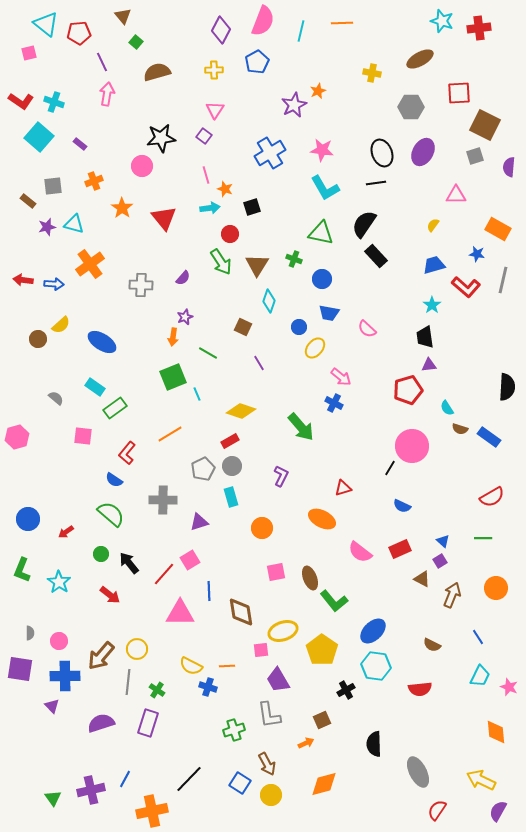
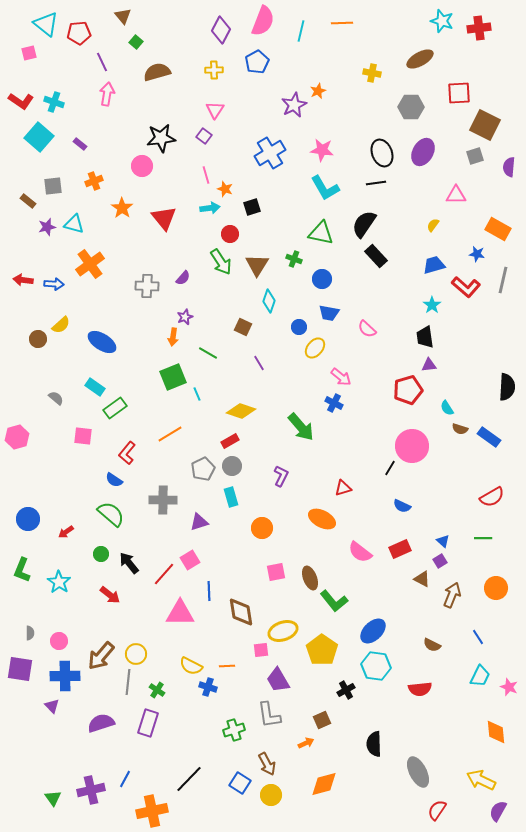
gray cross at (141, 285): moved 6 px right, 1 px down
yellow circle at (137, 649): moved 1 px left, 5 px down
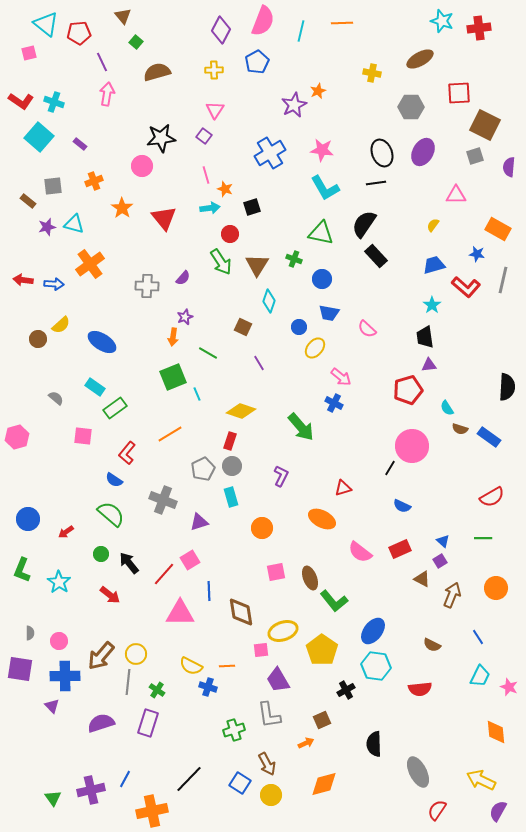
red rectangle at (230, 441): rotated 42 degrees counterclockwise
gray cross at (163, 500): rotated 20 degrees clockwise
blue ellipse at (373, 631): rotated 8 degrees counterclockwise
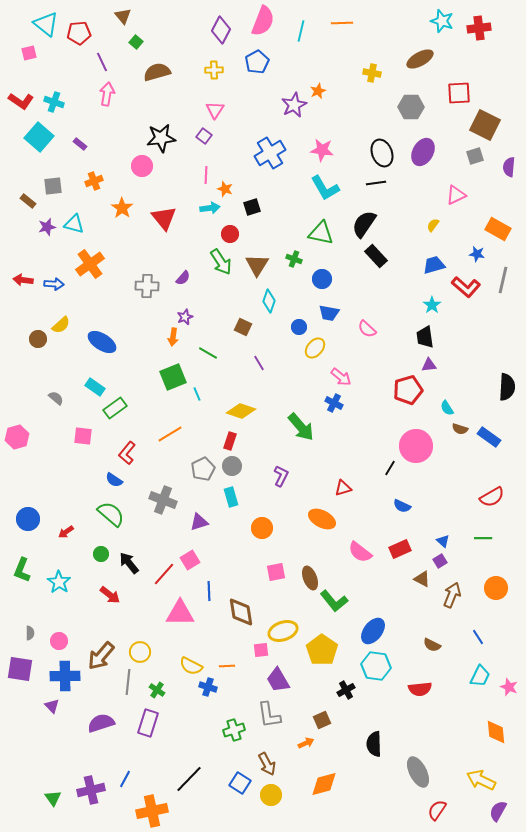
pink line at (206, 175): rotated 18 degrees clockwise
pink triangle at (456, 195): rotated 25 degrees counterclockwise
pink circle at (412, 446): moved 4 px right
yellow circle at (136, 654): moved 4 px right, 2 px up
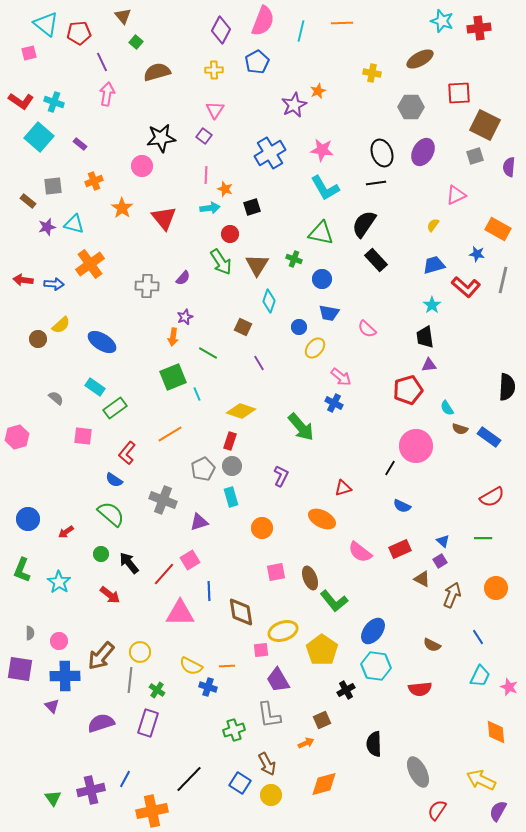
black rectangle at (376, 256): moved 4 px down
gray line at (128, 682): moved 2 px right, 2 px up
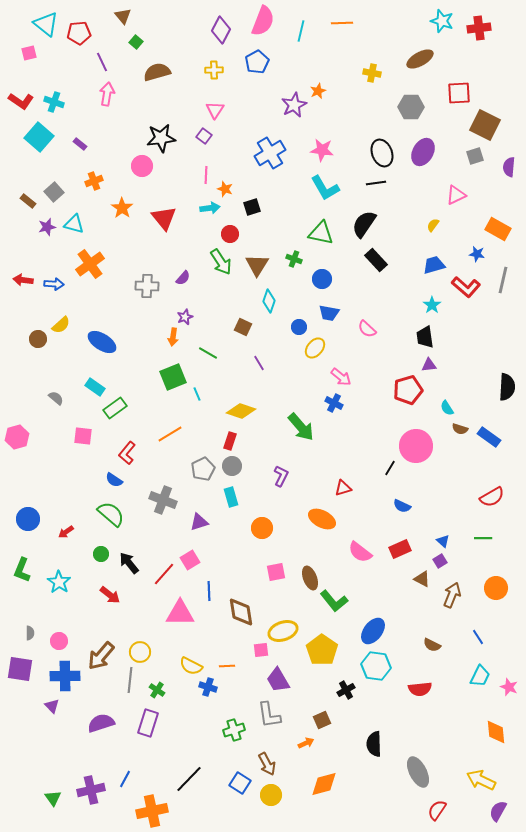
gray square at (53, 186): moved 1 px right, 6 px down; rotated 36 degrees counterclockwise
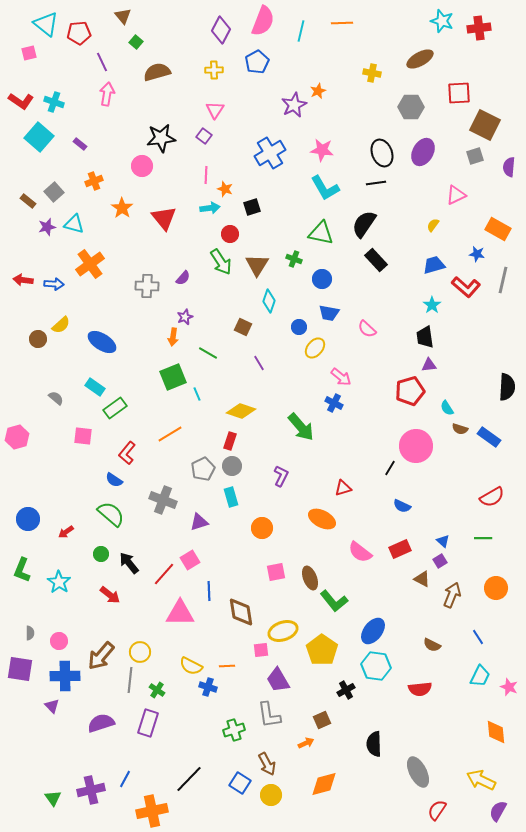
red pentagon at (408, 390): moved 2 px right, 1 px down
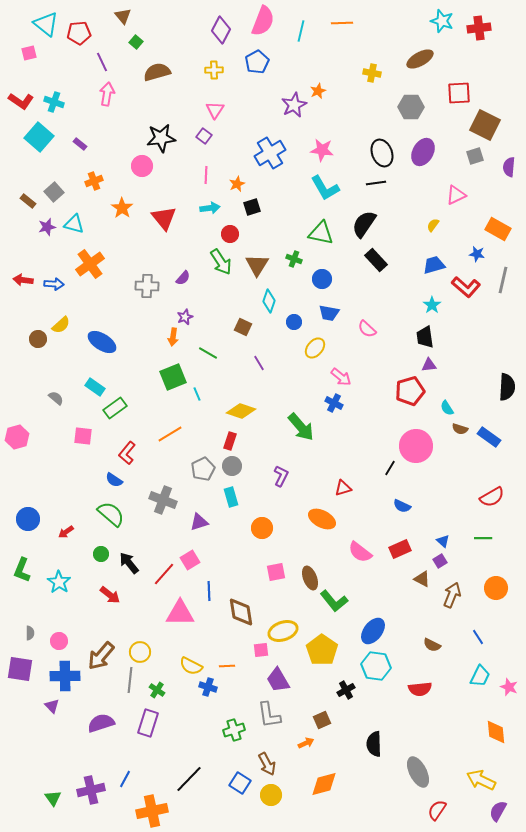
orange star at (225, 189): moved 12 px right, 5 px up; rotated 28 degrees clockwise
blue circle at (299, 327): moved 5 px left, 5 px up
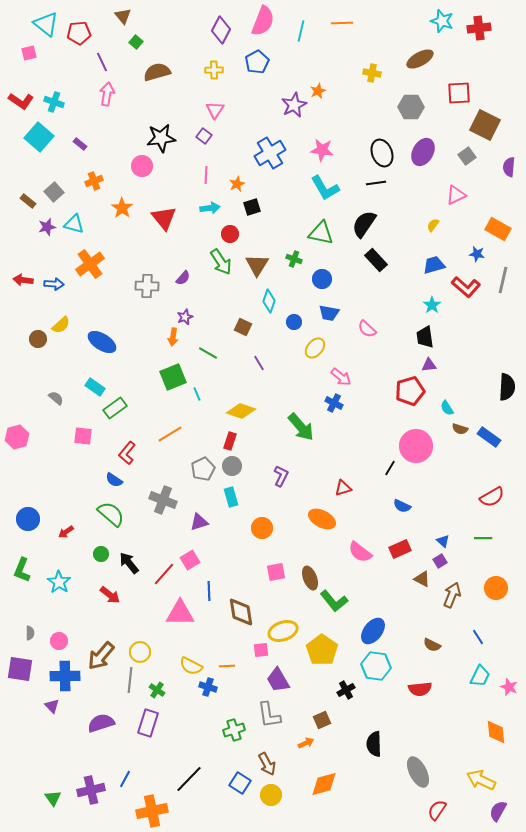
gray square at (475, 156): moved 8 px left; rotated 18 degrees counterclockwise
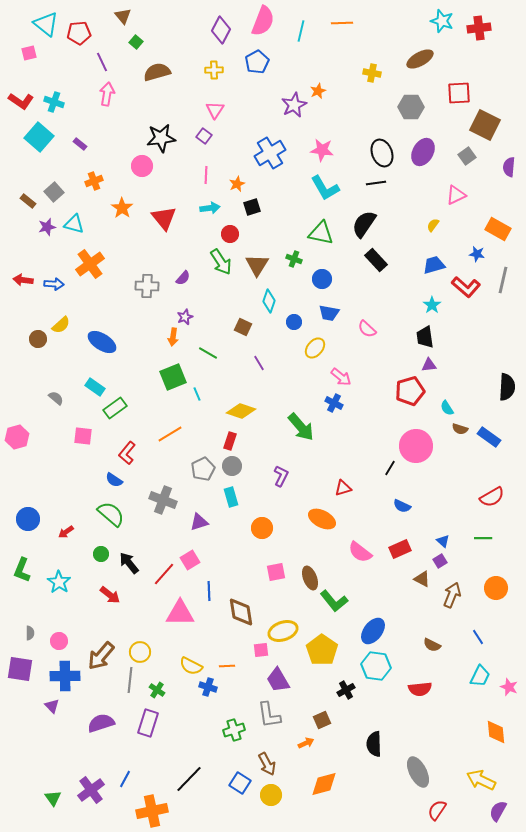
purple cross at (91, 790): rotated 24 degrees counterclockwise
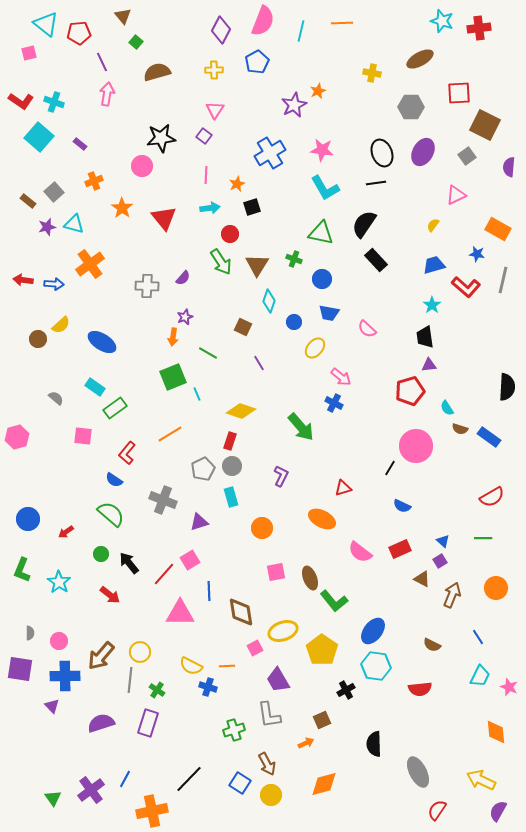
pink square at (261, 650): moved 6 px left, 2 px up; rotated 21 degrees counterclockwise
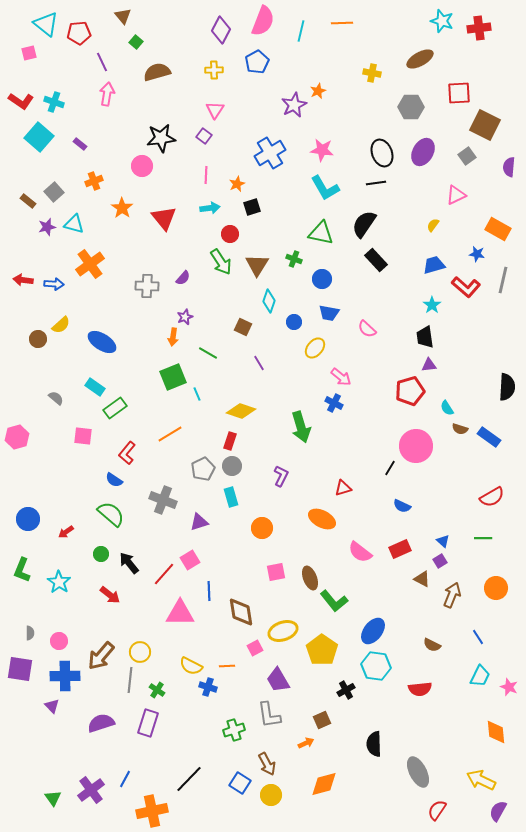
green arrow at (301, 427): rotated 24 degrees clockwise
